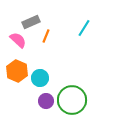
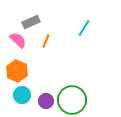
orange line: moved 5 px down
cyan circle: moved 18 px left, 17 px down
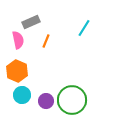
pink semicircle: rotated 36 degrees clockwise
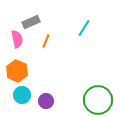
pink semicircle: moved 1 px left, 1 px up
green circle: moved 26 px right
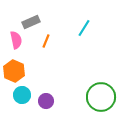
pink semicircle: moved 1 px left, 1 px down
orange hexagon: moved 3 px left
green circle: moved 3 px right, 3 px up
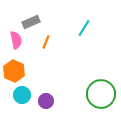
orange line: moved 1 px down
green circle: moved 3 px up
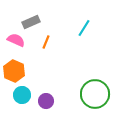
pink semicircle: rotated 54 degrees counterclockwise
green circle: moved 6 px left
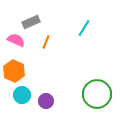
green circle: moved 2 px right
